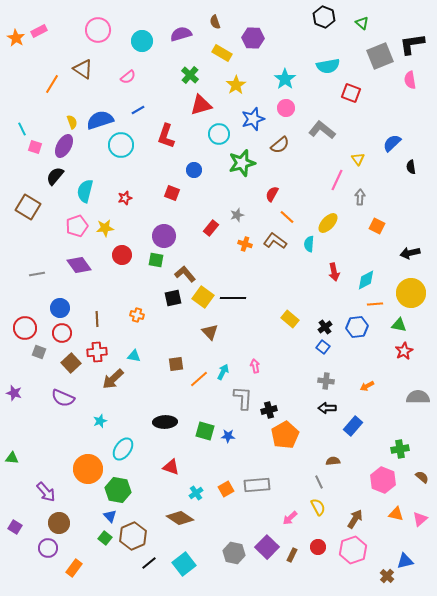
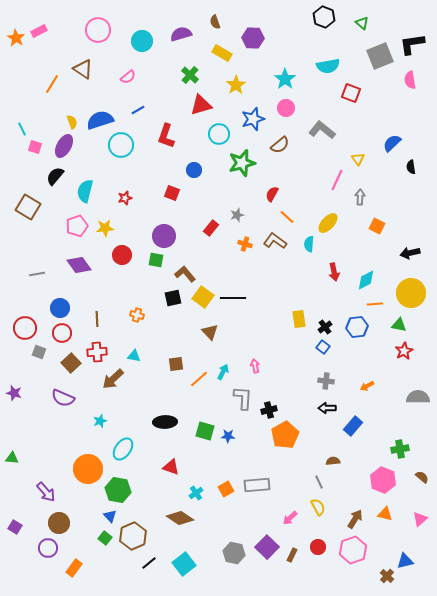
yellow rectangle at (290, 319): moved 9 px right; rotated 42 degrees clockwise
orange triangle at (396, 514): moved 11 px left
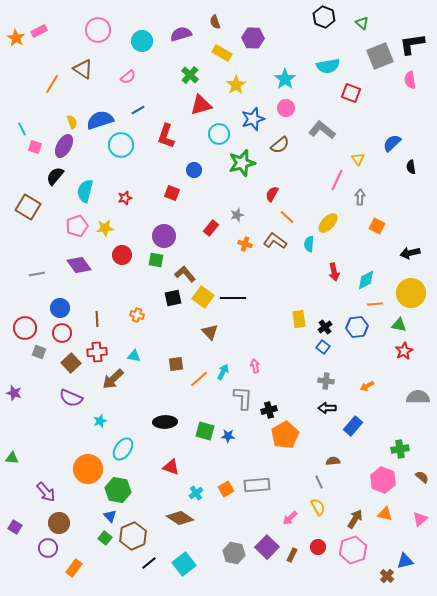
purple semicircle at (63, 398): moved 8 px right
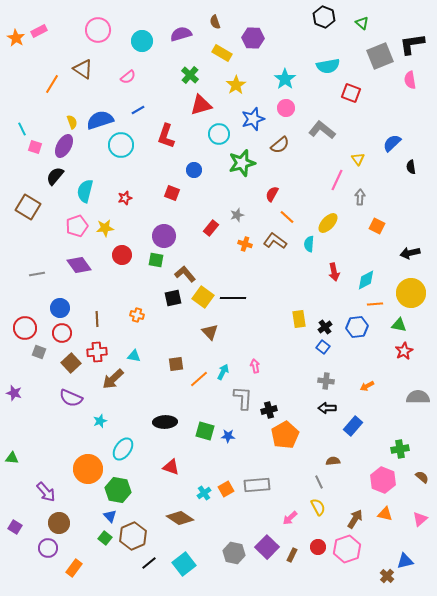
cyan cross at (196, 493): moved 8 px right
pink hexagon at (353, 550): moved 6 px left, 1 px up
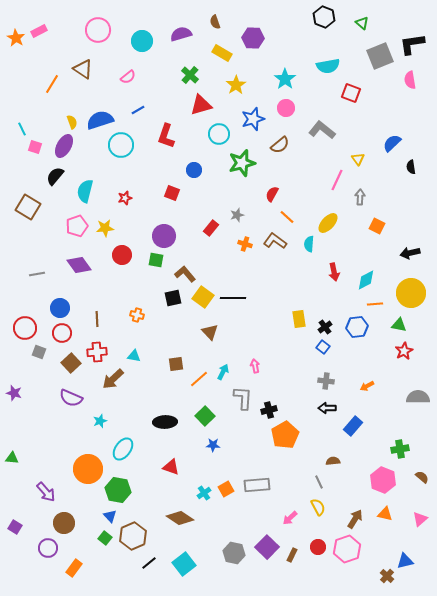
green square at (205, 431): moved 15 px up; rotated 30 degrees clockwise
blue star at (228, 436): moved 15 px left, 9 px down
brown circle at (59, 523): moved 5 px right
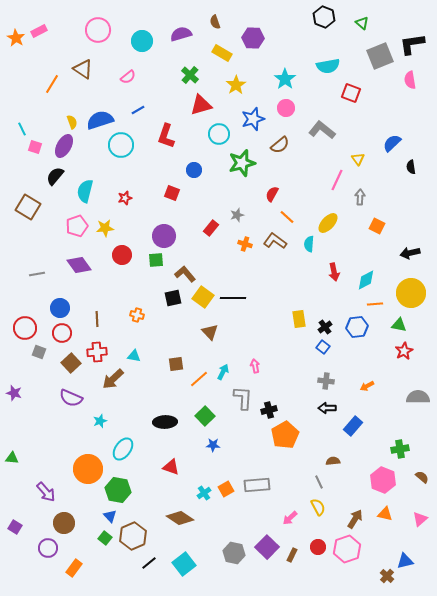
green square at (156, 260): rotated 14 degrees counterclockwise
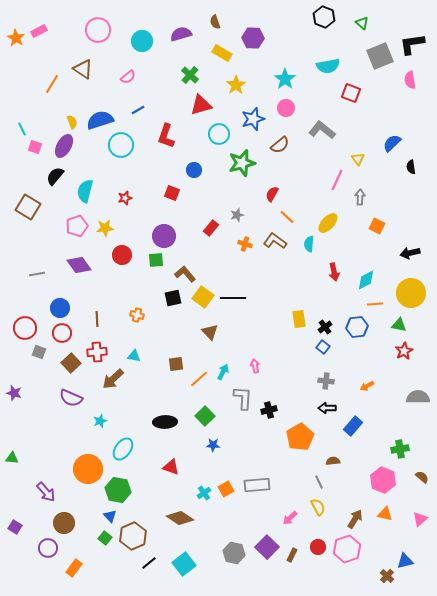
orange pentagon at (285, 435): moved 15 px right, 2 px down
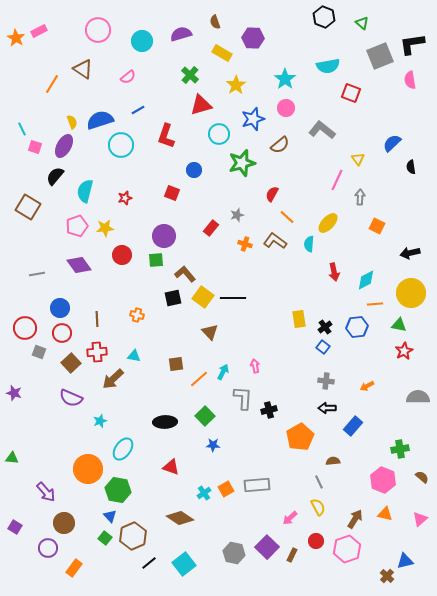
red circle at (318, 547): moved 2 px left, 6 px up
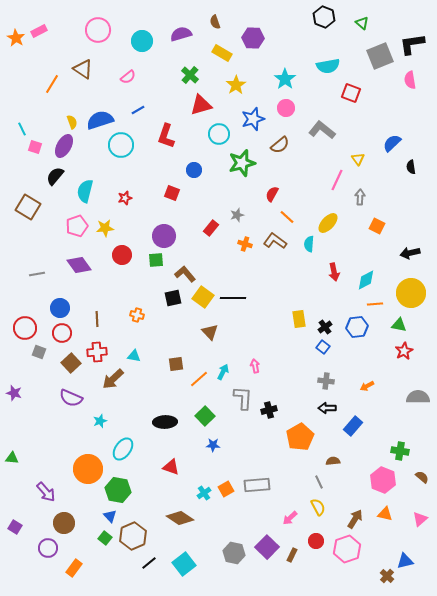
green cross at (400, 449): moved 2 px down; rotated 18 degrees clockwise
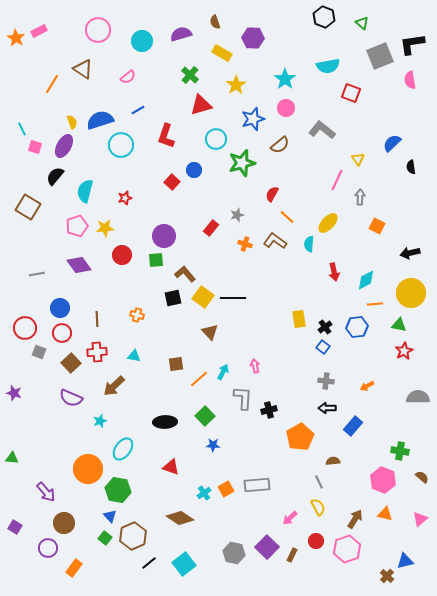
cyan circle at (219, 134): moved 3 px left, 5 px down
red square at (172, 193): moved 11 px up; rotated 21 degrees clockwise
brown arrow at (113, 379): moved 1 px right, 7 px down
